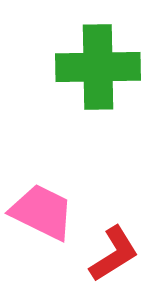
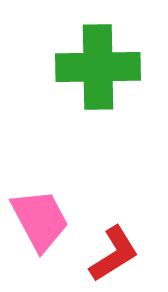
pink trapezoid: moved 2 px left, 8 px down; rotated 36 degrees clockwise
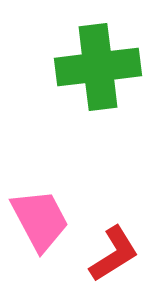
green cross: rotated 6 degrees counterclockwise
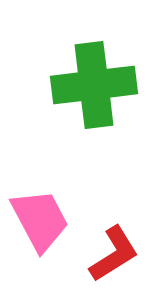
green cross: moved 4 px left, 18 px down
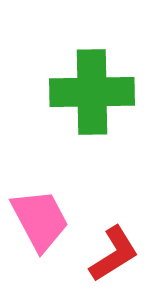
green cross: moved 2 px left, 7 px down; rotated 6 degrees clockwise
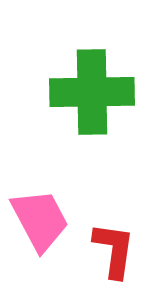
red L-shape: moved 4 px up; rotated 50 degrees counterclockwise
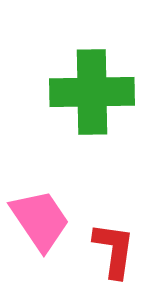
pink trapezoid: rotated 6 degrees counterclockwise
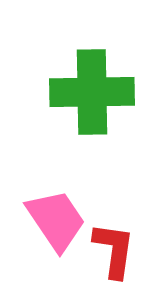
pink trapezoid: moved 16 px right
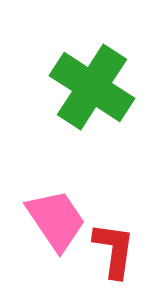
green cross: moved 5 px up; rotated 34 degrees clockwise
